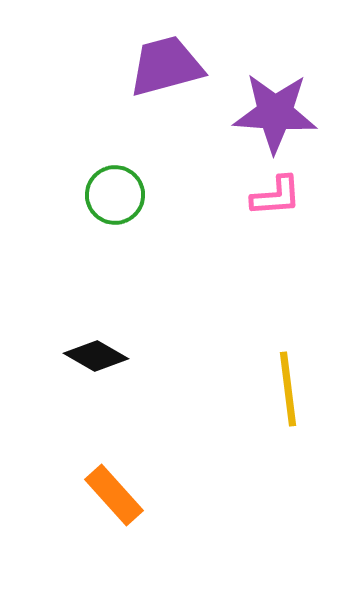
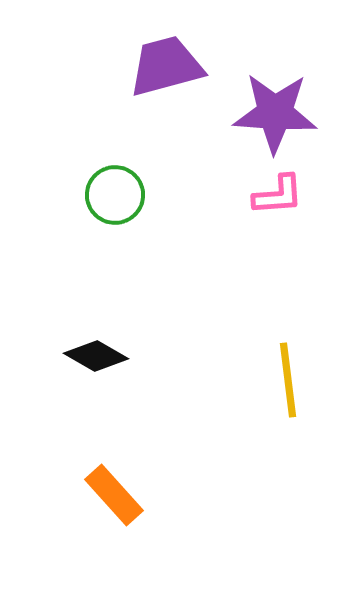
pink L-shape: moved 2 px right, 1 px up
yellow line: moved 9 px up
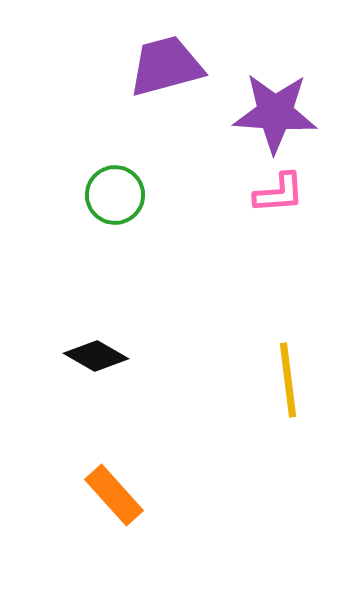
pink L-shape: moved 1 px right, 2 px up
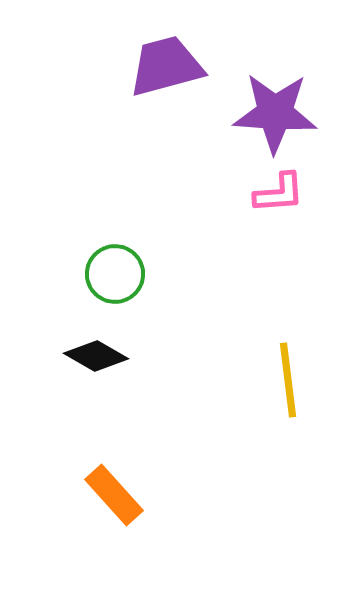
green circle: moved 79 px down
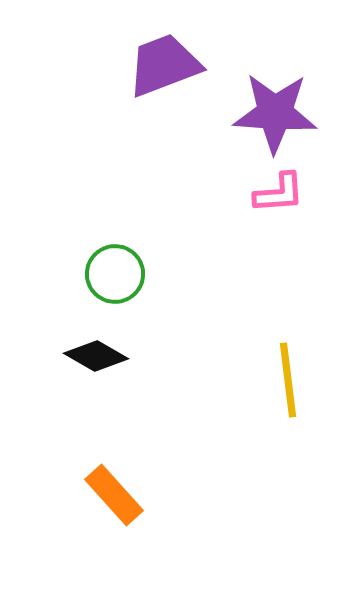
purple trapezoid: moved 2 px left, 1 px up; rotated 6 degrees counterclockwise
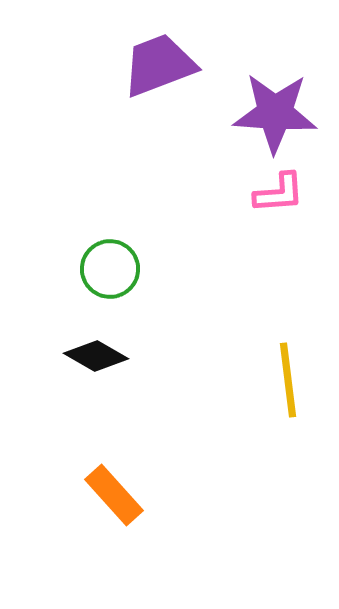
purple trapezoid: moved 5 px left
green circle: moved 5 px left, 5 px up
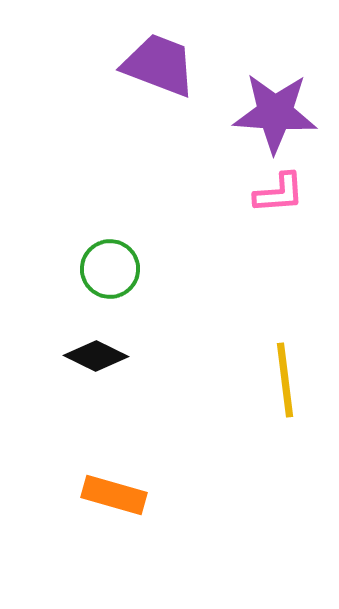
purple trapezoid: rotated 42 degrees clockwise
black diamond: rotated 4 degrees counterclockwise
yellow line: moved 3 px left
orange rectangle: rotated 32 degrees counterclockwise
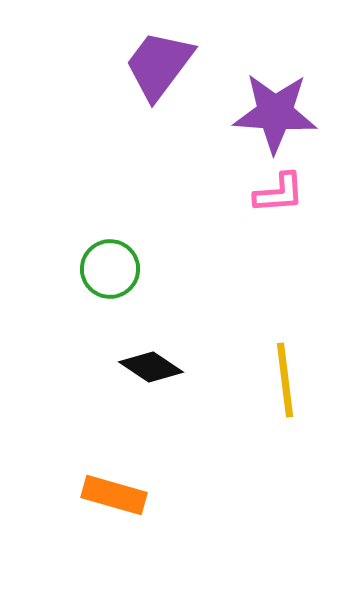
purple trapezoid: rotated 74 degrees counterclockwise
black diamond: moved 55 px right, 11 px down; rotated 8 degrees clockwise
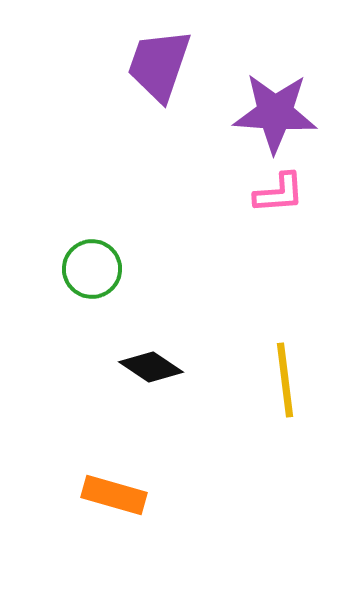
purple trapezoid: rotated 18 degrees counterclockwise
green circle: moved 18 px left
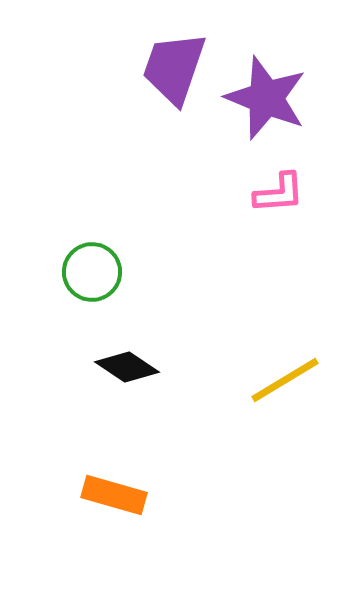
purple trapezoid: moved 15 px right, 3 px down
purple star: moved 9 px left, 15 px up; rotated 18 degrees clockwise
green circle: moved 3 px down
black diamond: moved 24 px left
yellow line: rotated 66 degrees clockwise
